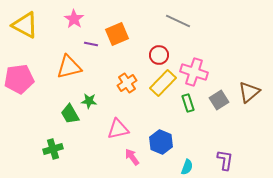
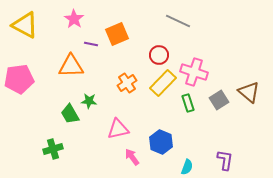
orange triangle: moved 2 px right, 1 px up; rotated 12 degrees clockwise
brown triangle: rotated 40 degrees counterclockwise
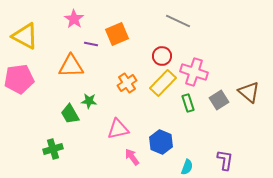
yellow triangle: moved 11 px down
red circle: moved 3 px right, 1 px down
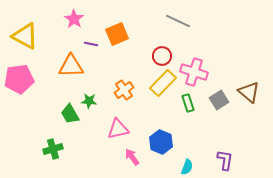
orange cross: moved 3 px left, 7 px down
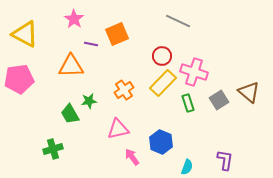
yellow triangle: moved 2 px up
green star: rotated 14 degrees counterclockwise
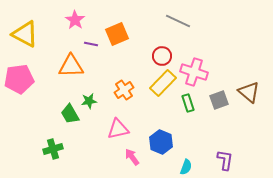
pink star: moved 1 px right, 1 px down
gray square: rotated 12 degrees clockwise
cyan semicircle: moved 1 px left
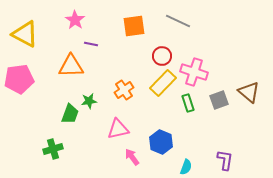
orange square: moved 17 px right, 8 px up; rotated 15 degrees clockwise
green trapezoid: rotated 130 degrees counterclockwise
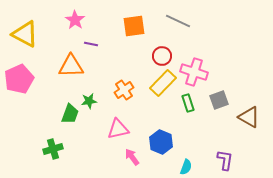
pink pentagon: rotated 16 degrees counterclockwise
brown triangle: moved 25 px down; rotated 10 degrees counterclockwise
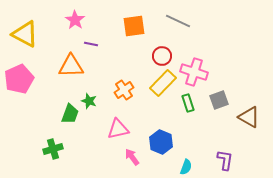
green star: rotated 28 degrees clockwise
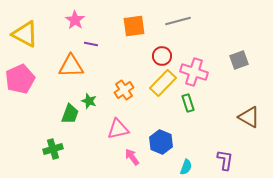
gray line: rotated 40 degrees counterclockwise
pink pentagon: moved 1 px right
gray square: moved 20 px right, 40 px up
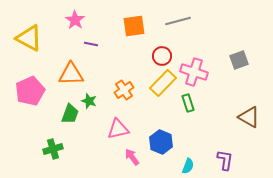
yellow triangle: moved 4 px right, 4 px down
orange triangle: moved 8 px down
pink pentagon: moved 10 px right, 12 px down
cyan semicircle: moved 2 px right, 1 px up
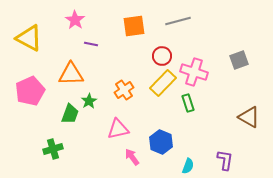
green star: rotated 21 degrees clockwise
